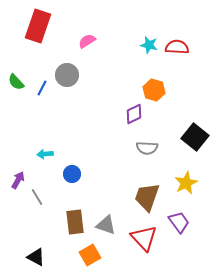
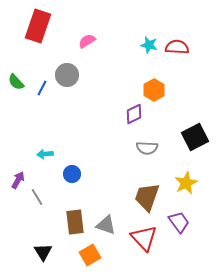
orange hexagon: rotated 15 degrees clockwise
black square: rotated 24 degrees clockwise
black triangle: moved 7 px right, 5 px up; rotated 30 degrees clockwise
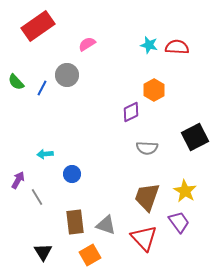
red rectangle: rotated 36 degrees clockwise
pink semicircle: moved 3 px down
purple diamond: moved 3 px left, 2 px up
yellow star: moved 1 px left, 8 px down; rotated 15 degrees counterclockwise
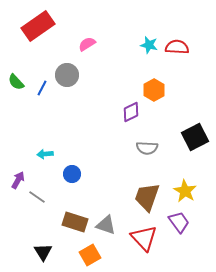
gray line: rotated 24 degrees counterclockwise
brown rectangle: rotated 65 degrees counterclockwise
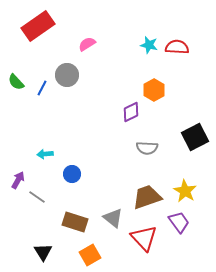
brown trapezoid: rotated 52 degrees clockwise
gray triangle: moved 7 px right, 7 px up; rotated 20 degrees clockwise
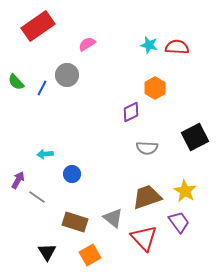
orange hexagon: moved 1 px right, 2 px up
black triangle: moved 4 px right
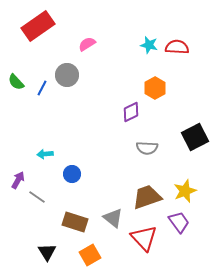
yellow star: rotated 20 degrees clockwise
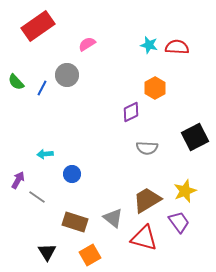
brown trapezoid: moved 3 px down; rotated 12 degrees counterclockwise
red triangle: rotated 32 degrees counterclockwise
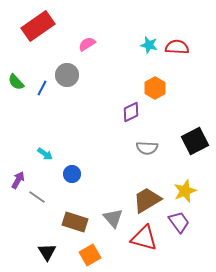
black square: moved 4 px down
cyan arrow: rotated 140 degrees counterclockwise
gray triangle: rotated 10 degrees clockwise
